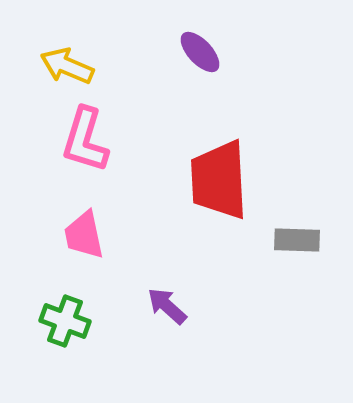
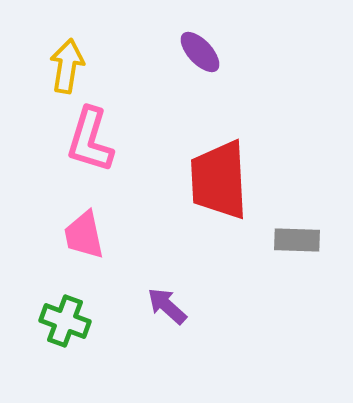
yellow arrow: rotated 76 degrees clockwise
pink L-shape: moved 5 px right
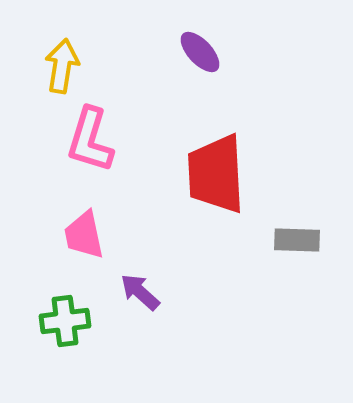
yellow arrow: moved 5 px left
red trapezoid: moved 3 px left, 6 px up
purple arrow: moved 27 px left, 14 px up
green cross: rotated 27 degrees counterclockwise
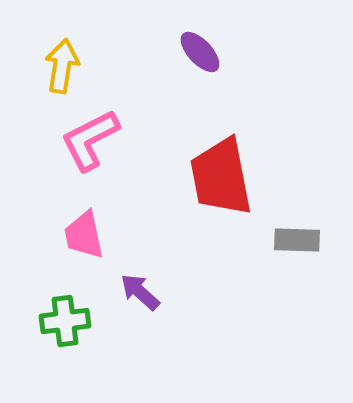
pink L-shape: rotated 46 degrees clockwise
red trapezoid: moved 5 px right, 3 px down; rotated 8 degrees counterclockwise
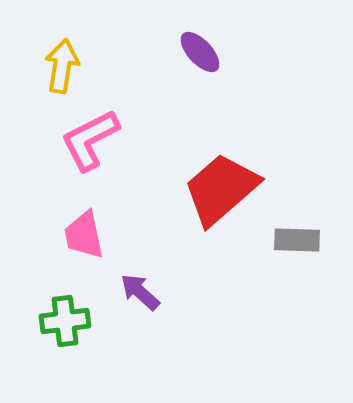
red trapezoid: moved 12 px down; rotated 60 degrees clockwise
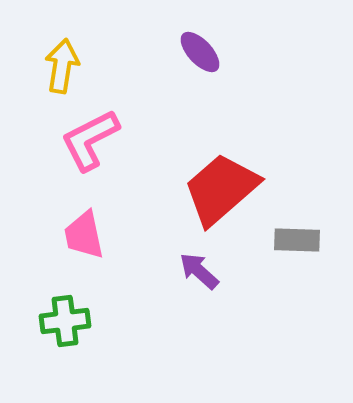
purple arrow: moved 59 px right, 21 px up
